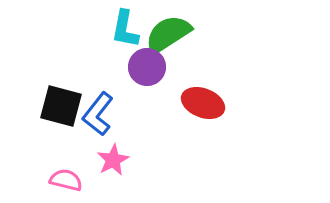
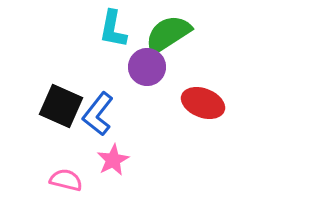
cyan L-shape: moved 12 px left
black square: rotated 9 degrees clockwise
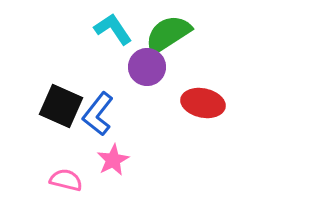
cyan L-shape: rotated 135 degrees clockwise
red ellipse: rotated 9 degrees counterclockwise
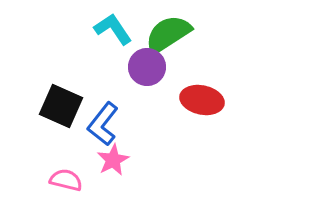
red ellipse: moved 1 px left, 3 px up
blue L-shape: moved 5 px right, 10 px down
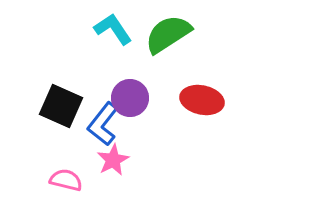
purple circle: moved 17 px left, 31 px down
